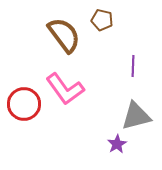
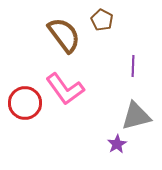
brown pentagon: rotated 15 degrees clockwise
red circle: moved 1 px right, 1 px up
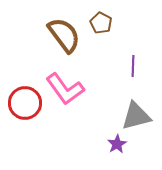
brown pentagon: moved 1 px left, 3 px down
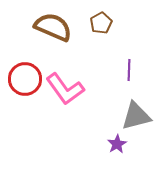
brown pentagon: rotated 15 degrees clockwise
brown semicircle: moved 11 px left, 8 px up; rotated 30 degrees counterclockwise
purple line: moved 4 px left, 4 px down
red circle: moved 24 px up
